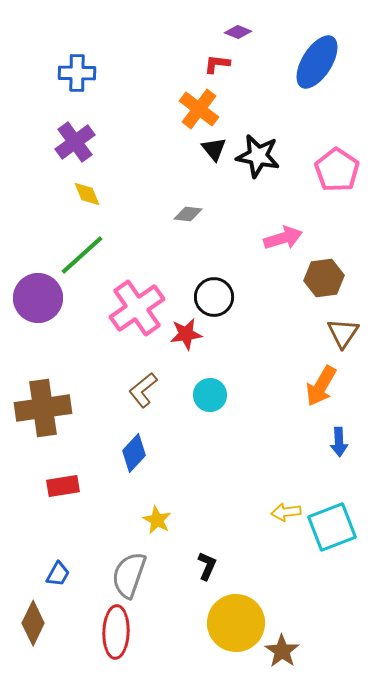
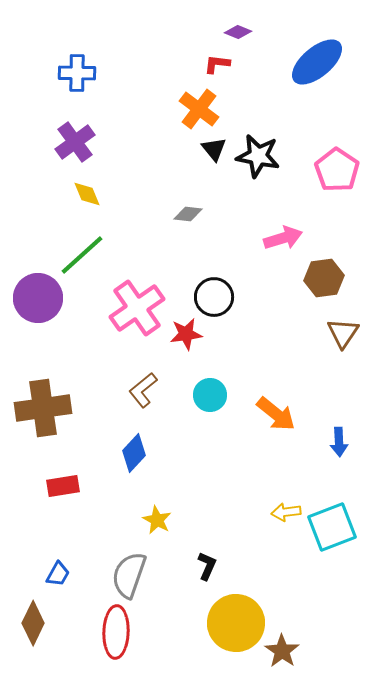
blue ellipse: rotated 18 degrees clockwise
orange arrow: moved 45 px left, 28 px down; rotated 81 degrees counterclockwise
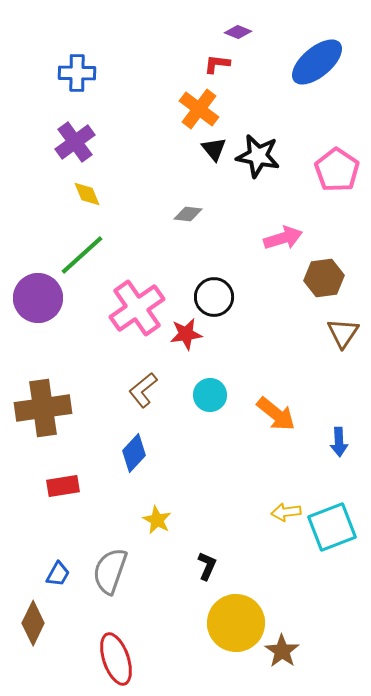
gray semicircle: moved 19 px left, 4 px up
red ellipse: moved 27 px down; rotated 21 degrees counterclockwise
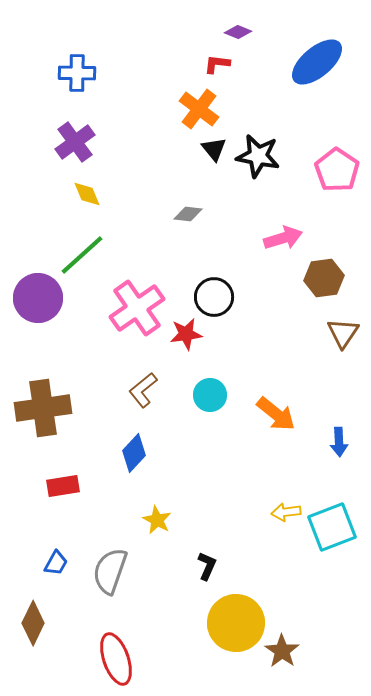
blue trapezoid: moved 2 px left, 11 px up
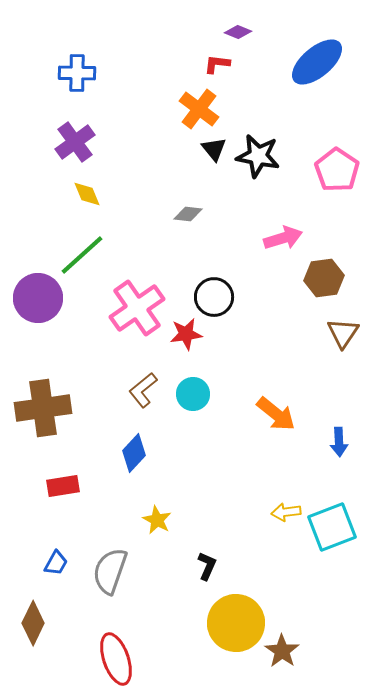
cyan circle: moved 17 px left, 1 px up
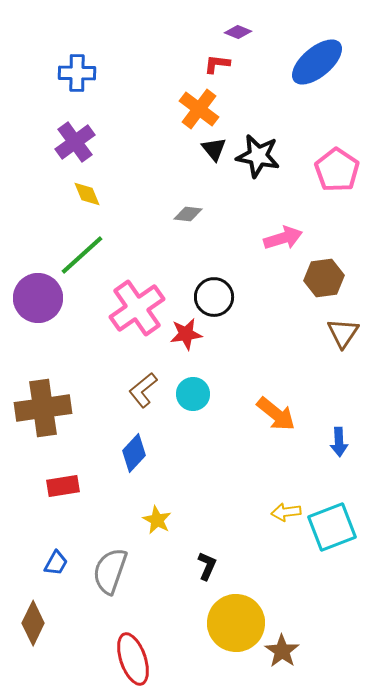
red ellipse: moved 17 px right
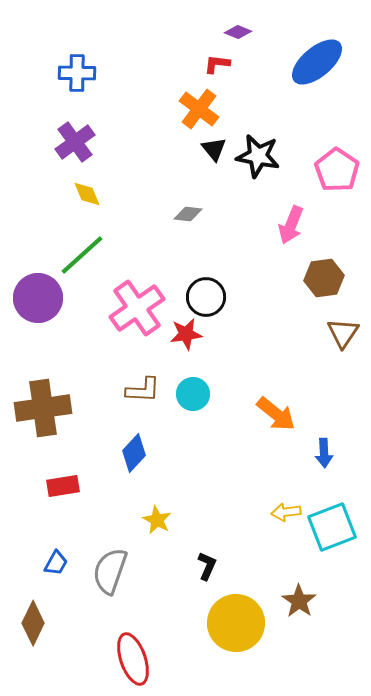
pink arrow: moved 8 px right, 13 px up; rotated 129 degrees clockwise
black circle: moved 8 px left
brown L-shape: rotated 138 degrees counterclockwise
blue arrow: moved 15 px left, 11 px down
brown star: moved 17 px right, 50 px up
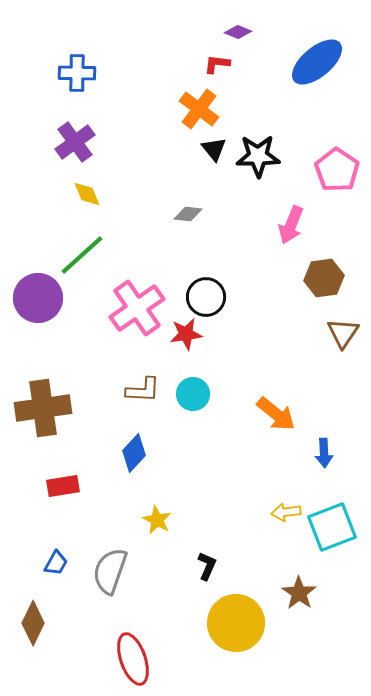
black star: rotated 12 degrees counterclockwise
brown star: moved 8 px up
